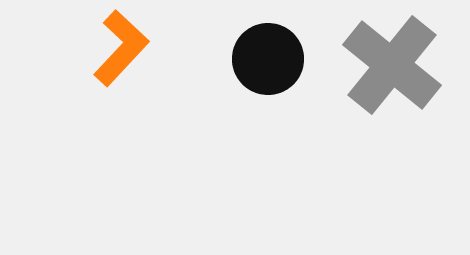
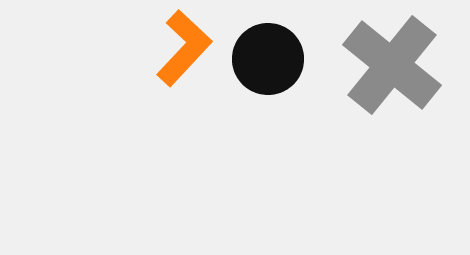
orange L-shape: moved 63 px right
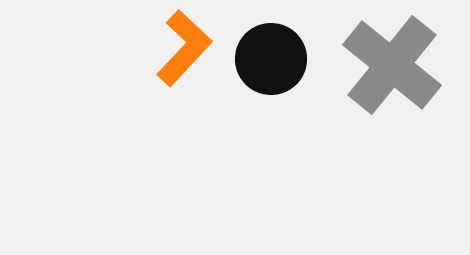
black circle: moved 3 px right
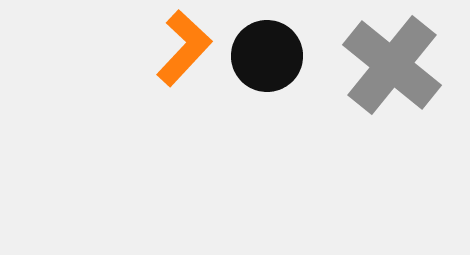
black circle: moved 4 px left, 3 px up
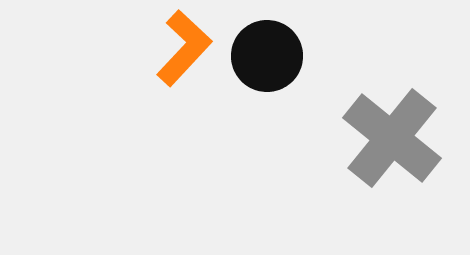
gray cross: moved 73 px down
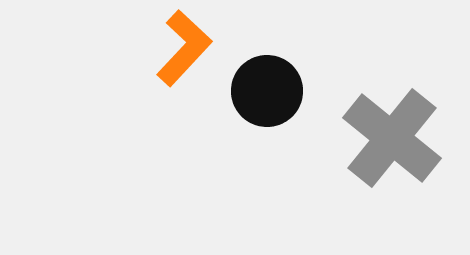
black circle: moved 35 px down
